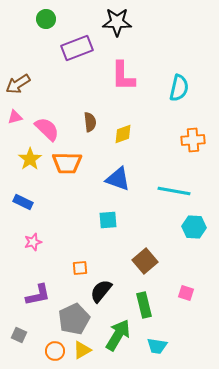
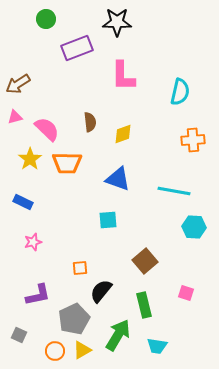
cyan semicircle: moved 1 px right, 4 px down
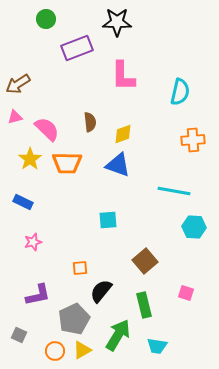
blue triangle: moved 14 px up
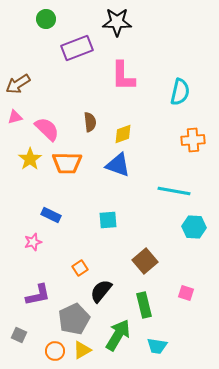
blue rectangle: moved 28 px right, 13 px down
orange square: rotated 28 degrees counterclockwise
